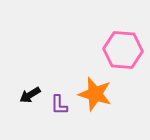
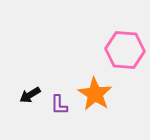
pink hexagon: moved 2 px right
orange star: rotated 16 degrees clockwise
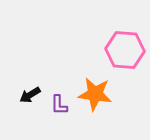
orange star: rotated 24 degrees counterclockwise
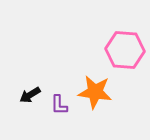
orange star: moved 2 px up
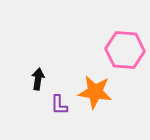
black arrow: moved 8 px right, 16 px up; rotated 130 degrees clockwise
